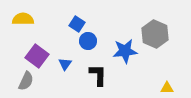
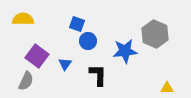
blue square: rotated 14 degrees counterclockwise
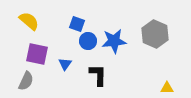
yellow semicircle: moved 6 px right, 2 px down; rotated 40 degrees clockwise
blue star: moved 11 px left, 10 px up
purple square: moved 2 px up; rotated 25 degrees counterclockwise
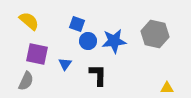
gray hexagon: rotated 12 degrees counterclockwise
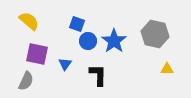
blue star: rotated 30 degrees counterclockwise
yellow triangle: moved 19 px up
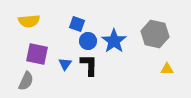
yellow semicircle: rotated 135 degrees clockwise
black L-shape: moved 9 px left, 10 px up
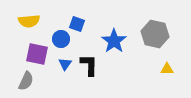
blue circle: moved 27 px left, 2 px up
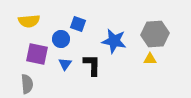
blue square: moved 1 px right
gray hexagon: rotated 16 degrees counterclockwise
blue star: rotated 25 degrees counterclockwise
black L-shape: moved 3 px right
yellow triangle: moved 17 px left, 10 px up
gray semicircle: moved 1 px right, 3 px down; rotated 30 degrees counterclockwise
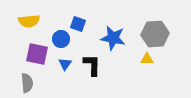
blue star: moved 1 px left, 3 px up
yellow triangle: moved 3 px left
gray semicircle: moved 1 px up
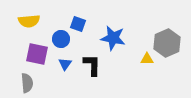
gray hexagon: moved 12 px right, 9 px down; rotated 20 degrees counterclockwise
